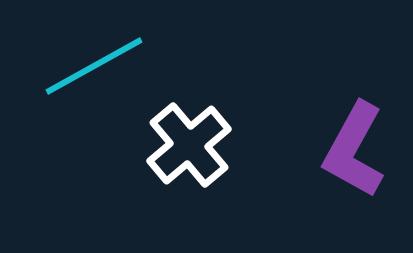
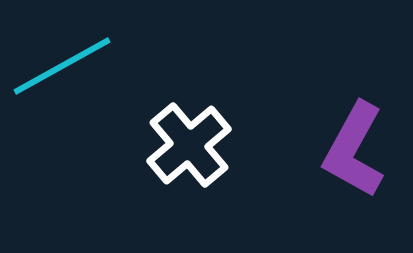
cyan line: moved 32 px left
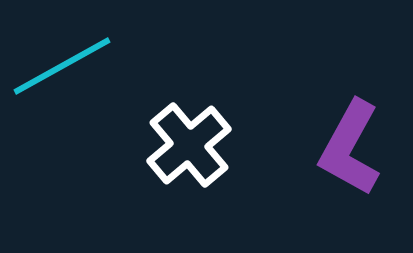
purple L-shape: moved 4 px left, 2 px up
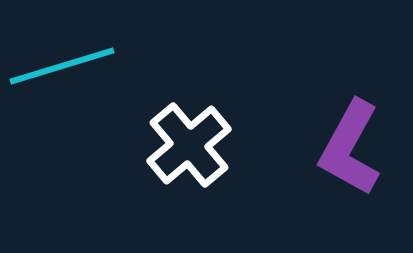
cyan line: rotated 12 degrees clockwise
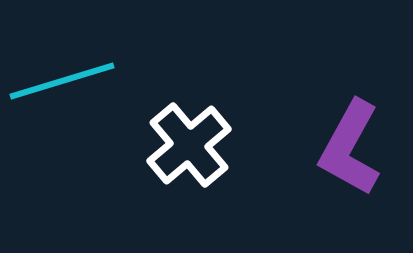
cyan line: moved 15 px down
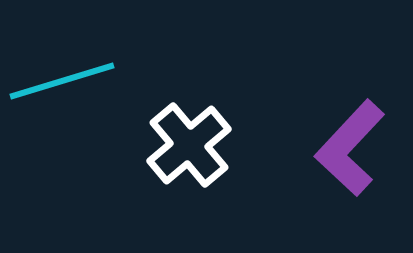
purple L-shape: rotated 14 degrees clockwise
